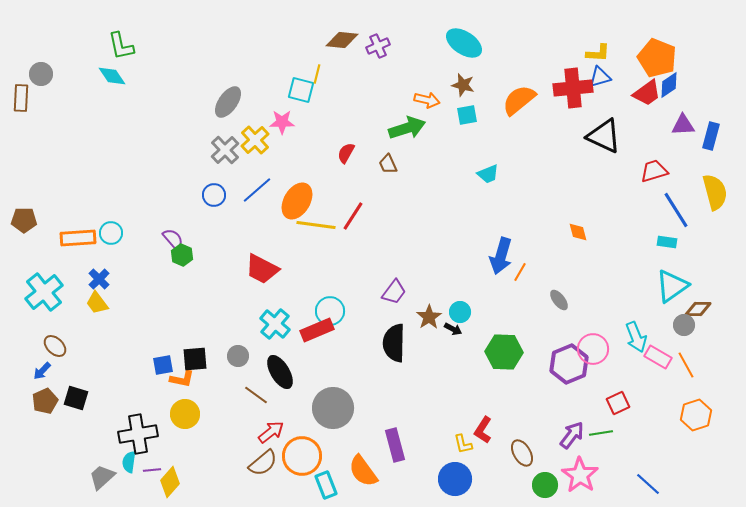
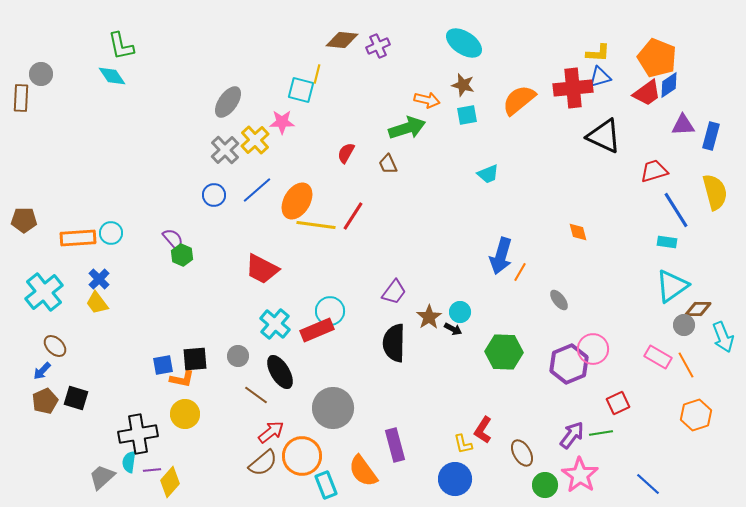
cyan arrow at (636, 337): moved 87 px right
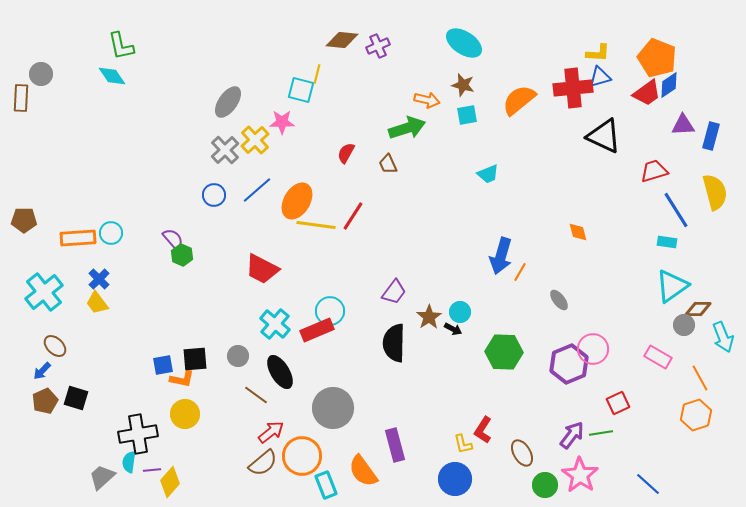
orange line at (686, 365): moved 14 px right, 13 px down
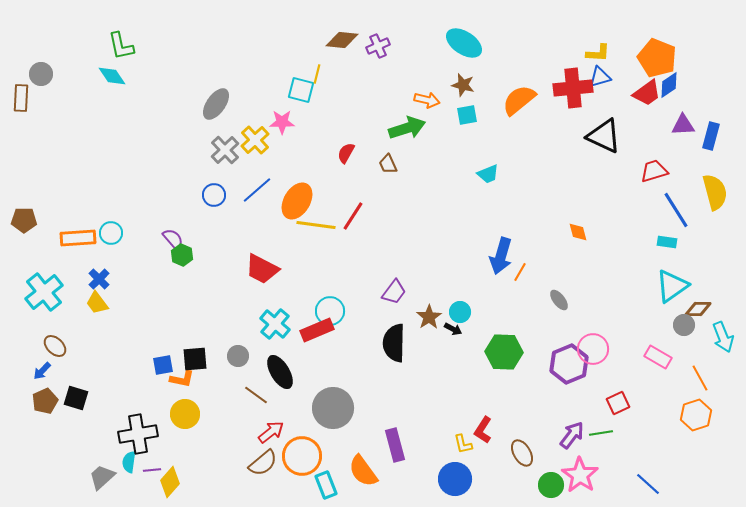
gray ellipse at (228, 102): moved 12 px left, 2 px down
green circle at (545, 485): moved 6 px right
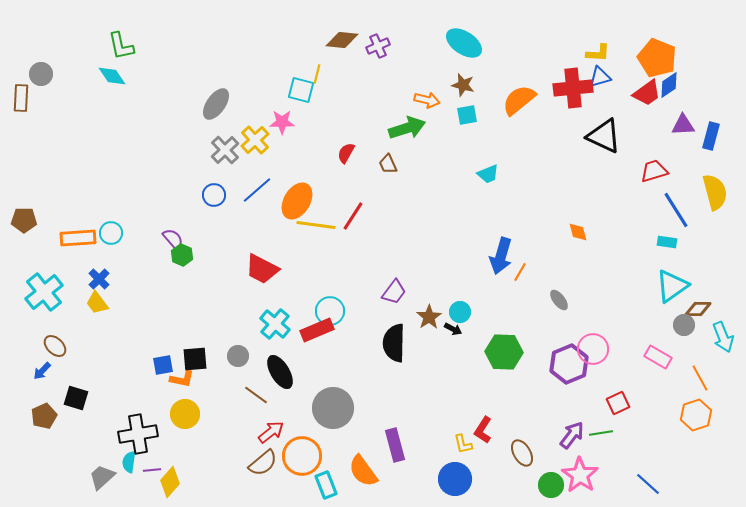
brown pentagon at (45, 401): moved 1 px left, 15 px down
